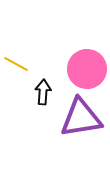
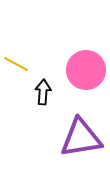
pink circle: moved 1 px left, 1 px down
purple triangle: moved 20 px down
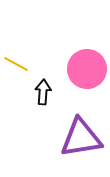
pink circle: moved 1 px right, 1 px up
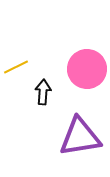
yellow line: moved 3 px down; rotated 55 degrees counterclockwise
purple triangle: moved 1 px left, 1 px up
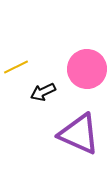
black arrow: rotated 120 degrees counterclockwise
purple triangle: moved 1 px left, 3 px up; rotated 33 degrees clockwise
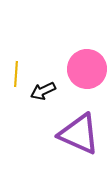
yellow line: moved 7 px down; rotated 60 degrees counterclockwise
black arrow: moved 1 px up
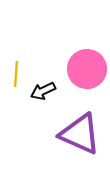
purple triangle: moved 1 px right
